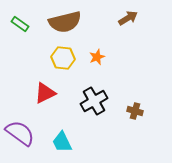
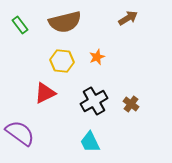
green rectangle: moved 1 px down; rotated 18 degrees clockwise
yellow hexagon: moved 1 px left, 3 px down
brown cross: moved 4 px left, 7 px up; rotated 21 degrees clockwise
cyan trapezoid: moved 28 px right
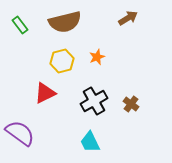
yellow hexagon: rotated 20 degrees counterclockwise
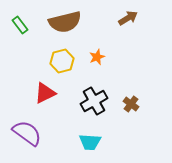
purple semicircle: moved 7 px right
cyan trapezoid: rotated 60 degrees counterclockwise
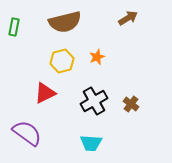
green rectangle: moved 6 px left, 2 px down; rotated 48 degrees clockwise
cyan trapezoid: moved 1 px right, 1 px down
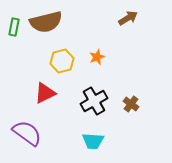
brown semicircle: moved 19 px left
cyan trapezoid: moved 2 px right, 2 px up
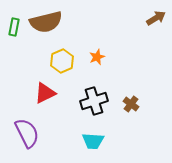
brown arrow: moved 28 px right
yellow hexagon: rotated 10 degrees counterclockwise
black cross: rotated 12 degrees clockwise
purple semicircle: rotated 28 degrees clockwise
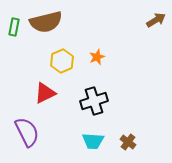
brown arrow: moved 2 px down
brown cross: moved 3 px left, 38 px down
purple semicircle: moved 1 px up
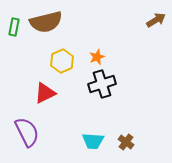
black cross: moved 8 px right, 17 px up
brown cross: moved 2 px left
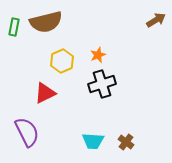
orange star: moved 1 px right, 2 px up
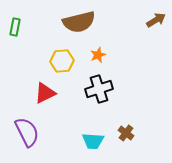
brown semicircle: moved 33 px right
green rectangle: moved 1 px right
yellow hexagon: rotated 20 degrees clockwise
black cross: moved 3 px left, 5 px down
brown cross: moved 9 px up
